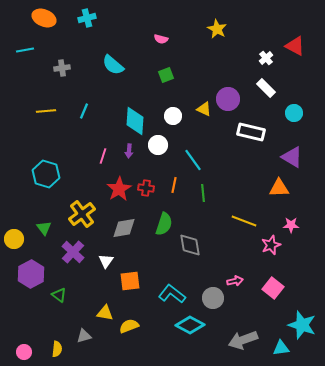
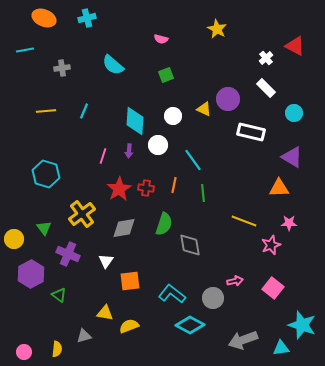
pink star at (291, 225): moved 2 px left, 2 px up
purple cross at (73, 252): moved 5 px left, 2 px down; rotated 20 degrees counterclockwise
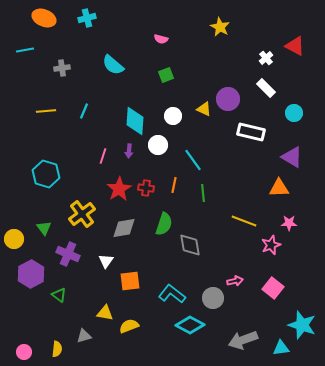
yellow star at (217, 29): moved 3 px right, 2 px up
